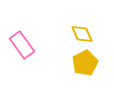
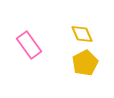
pink rectangle: moved 7 px right
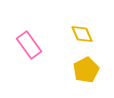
yellow pentagon: moved 1 px right, 7 px down
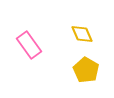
yellow pentagon: rotated 15 degrees counterclockwise
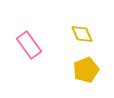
yellow pentagon: rotated 20 degrees clockwise
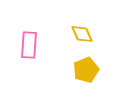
pink rectangle: rotated 40 degrees clockwise
